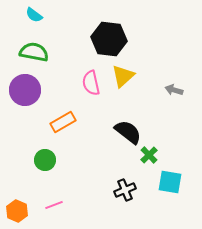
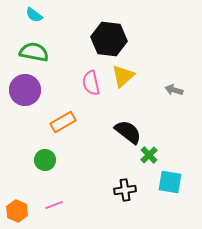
black cross: rotated 15 degrees clockwise
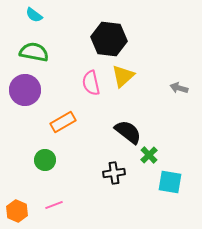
gray arrow: moved 5 px right, 2 px up
black cross: moved 11 px left, 17 px up
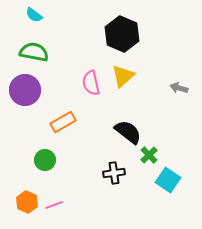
black hexagon: moved 13 px right, 5 px up; rotated 16 degrees clockwise
cyan square: moved 2 px left, 2 px up; rotated 25 degrees clockwise
orange hexagon: moved 10 px right, 9 px up
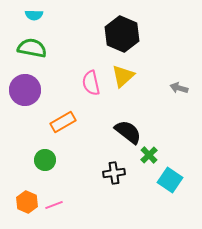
cyan semicircle: rotated 36 degrees counterclockwise
green semicircle: moved 2 px left, 4 px up
cyan square: moved 2 px right
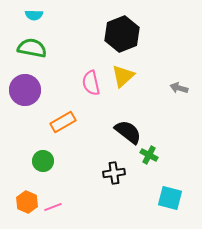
black hexagon: rotated 16 degrees clockwise
green cross: rotated 18 degrees counterclockwise
green circle: moved 2 px left, 1 px down
cyan square: moved 18 px down; rotated 20 degrees counterclockwise
pink line: moved 1 px left, 2 px down
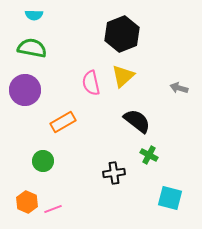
black semicircle: moved 9 px right, 11 px up
pink line: moved 2 px down
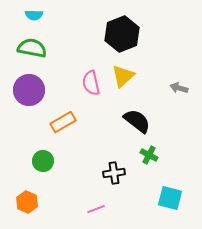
purple circle: moved 4 px right
pink line: moved 43 px right
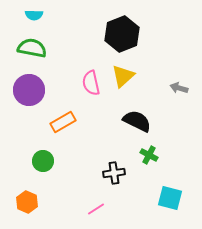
black semicircle: rotated 12 degrees counterclockwise
pink line: rotated 12 degrees counterclockwise
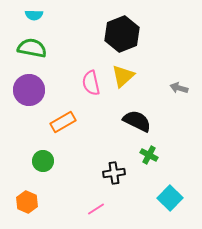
cyan square: rotated 30 degrees clockwise
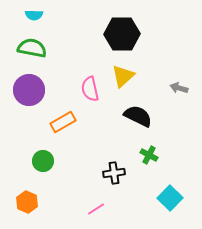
black hexagon: rotated 20 degrees clockwise
pink semicircle: moved 1 px left, 6 px down
black semicircle: moved 1 px right, 5 px up
